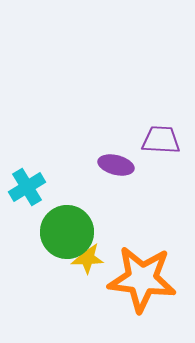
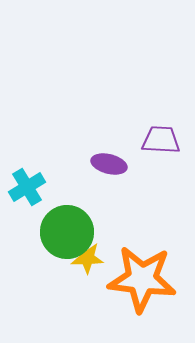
purple ellipse: moved 7 px left, 1 px up
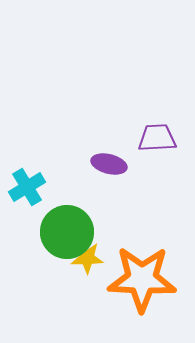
purple trapezoid: moved 4 px left, 2 px up; rotated 6 degrees counterclockwise
orange star: rotated 4 degrees counterclockwise
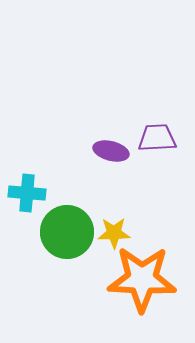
purple ellipse: moved 2 px right, 13 px up
cyan cross: moved 6 px down; rotated 36 degrees clockwise
yellow star: moved 27 px right, 25 px up
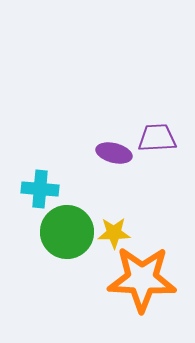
purple ellipse: moved 3 px right, 2 px down
cyan cross: moved 13 px right, 4 px up
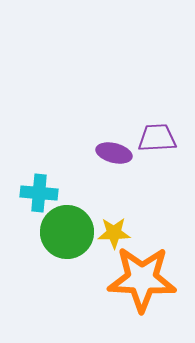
cyan cross: moved 1 px left, 4 px down
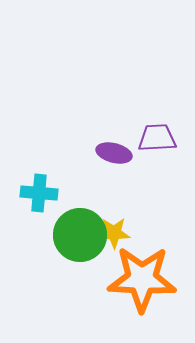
green circle: moved 13 px right, 3 px down
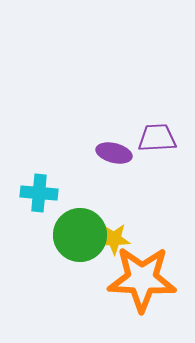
yellow star: moved 6 px down
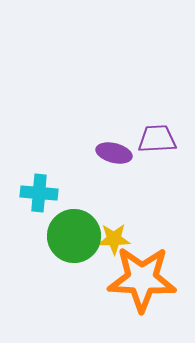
purple trapezoid: moved 1 px down
green circle: moved 6 px left, 1 px down
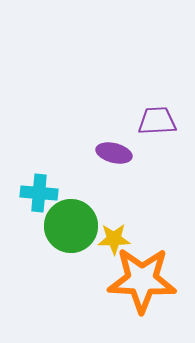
purple trapezoid: moved 18 px up
green circle: moved 3 px left, 10 px up
orange star: moved 1 px down
